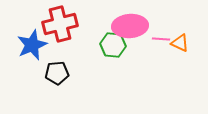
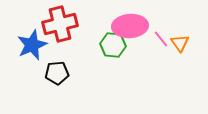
pink line: rotated 48 degrees clockwise
orange triangle: rotated 30 degrees clockwise
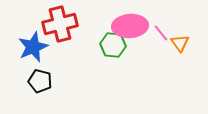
pink line: moved 6 px up
blue star: moved 1 px right, 2 px down
black pentagon: moved 17 px left, 8 px down; rotated 20 degrees clockwise
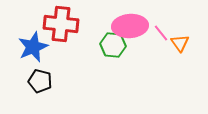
red cross: moved 1 px right; rotated 20 degrees clockwise
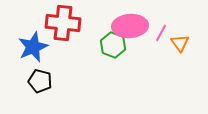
red cross: moved 2 px right, 1 px up
pink line: rotated 66 degrees clockwise
green hexagon: rotated 15 degrees clockwise
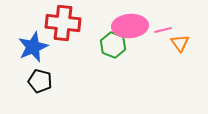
pink line: moved 2 px right, 3 px up; rotated 48 degrees clockwise
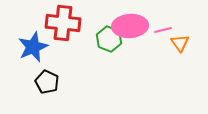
green hexagon: moved 4 px left, 6 px up
black pentagon: moved 7 px right, 1 px down; rotated 10 degrees clockwise
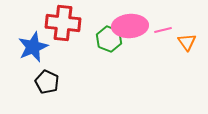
orange triangle: moved 7 px right, 1 px up
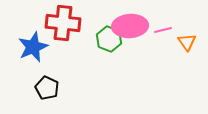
black pentagon: moved 6 px down
